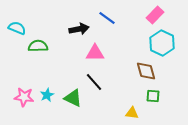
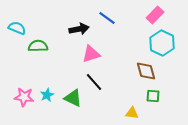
pink triangle: moved 4 px left, 1 px down; rotated 18 degrees counterclockwise
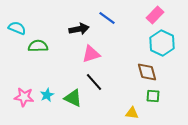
brown diamond: moved 1 px right, 1 px down
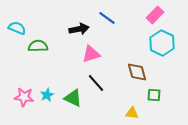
brown diamond: moved 10 px left
black line: moved 2 px right, 1 px down
green square: moved 1 px right, 1 px up
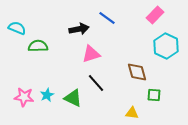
cyan hexagon: moved 4 px right, 3 px down
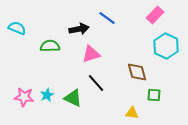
green semicircle: moved 12 px right
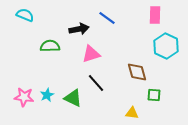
pink rectangle: rotated 42 degrees counterclockwise
cyan semicircle: moved 8 px right, 13 px up
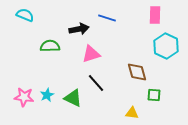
blue line: rotated 18 degrees counterclockwise
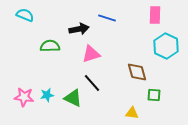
black line: moved 4 px left
cyan star: rotated 16 degrees clockwise
